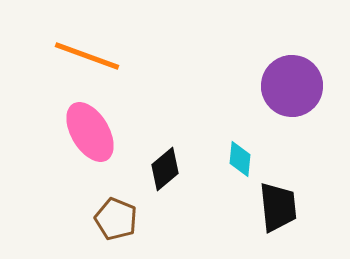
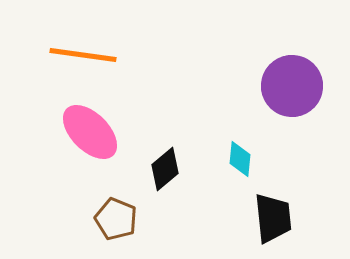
orange line: moved 4 px left, 1 px up; rotated 12 degrees counterclockwise
pink ellipse: rotated 14 degrees counterclockwise
black trapezoid: moved 5 px left, 11 px down
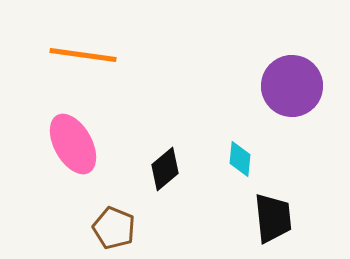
pink ellipse: moved 17 px left, 12 px down; rotated 16 degrees clockwise
brown pentagon: moved 2 px left, 9 px down
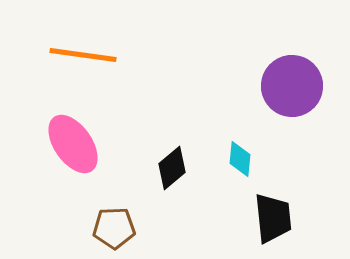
pink ellipse: rotated 6 degrees counterclockwise
black diamond: moved 7 px right, 1 px up
brown pentagon: rotated 24 degrees counterclockwise
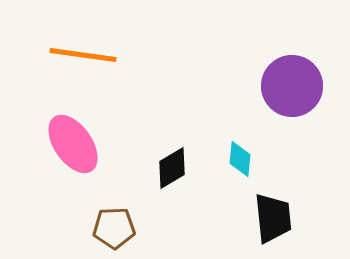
black diamond: rotated 9 degrees clockwise
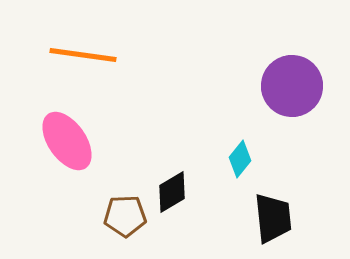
pink ellipse: moved 6 px left, 3 px up
cyan diamond: rotated 33 degrees clockwise
black diamond: moved 24 px down
brown pentagon: moved 11 px right, 12 px up
